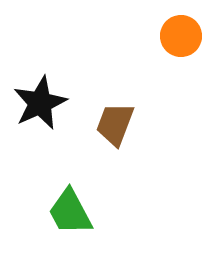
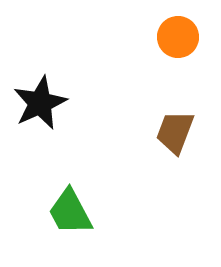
orange circle: moved 3 px left, 1 px down
brown trapezoid: moved 60 px right, 8 px down
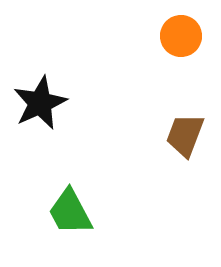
orange circle: moved 3 px right, 1 px up
brown trapezoid: moved 10 px right, 3 px down
